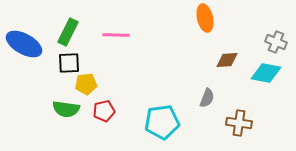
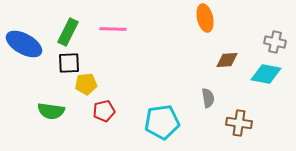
pink line: moved 3 px left, 6 px up
gray cross: moved 1 px left; rotated 10 degrees counterclockwise
cyan diamond: moved 1 px down
gray semicircle: moved 1 px right; rotated 30 degrees counterclockwise
green semicircle: moved 15 px left, 2 px down
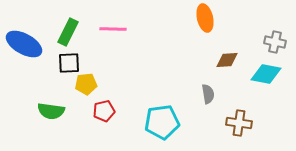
gray semicircle: moved 4 px up
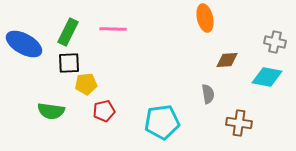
cyan diamond: moved 1 px right, 3 px down
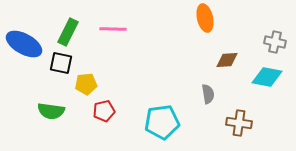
black square: moved 8 px left; rotated 15 degrees clockwise
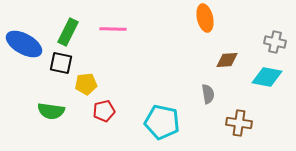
cyan pentagon: rotated 20 degrees clockwise
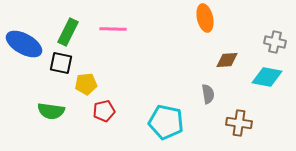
cyan pentagon: moved 4 px right
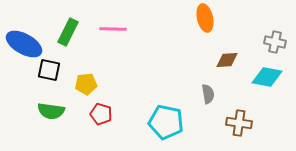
black square: moved 12 px left, 7 px down
red pentagon: moved 3 px left, 3 px down; rotated 30 degrees clockwise
